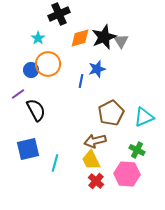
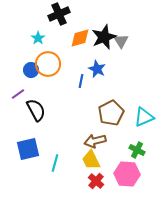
blue star: rotated 30 degrees counterclockwise
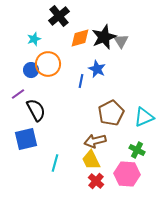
black cross: moved 2 px down; rotated 15 degrees counterclockwise
cyan star: moved 4 px left, 1 px down; rotated 16 degrees clockwise
blue square: moved 2 px left, 10 px up
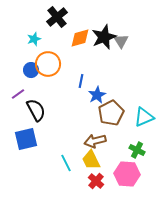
black cross: moved 2 px left, 1 px down
blue star: moved 26 px down; rotated 18 degrees clockwise
cyan line: moved 11 px right; rotated 42 degrees counterclockwise
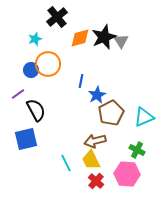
cyan star: moved 1 px right
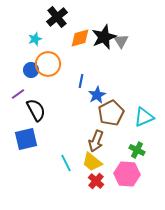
brown arrow: moved 1 px right; rotated 55 degrees counterclockwise
yellow trapezoid: moved 1 px right, 2 px down; rotated 25 degrees counterclockwise
